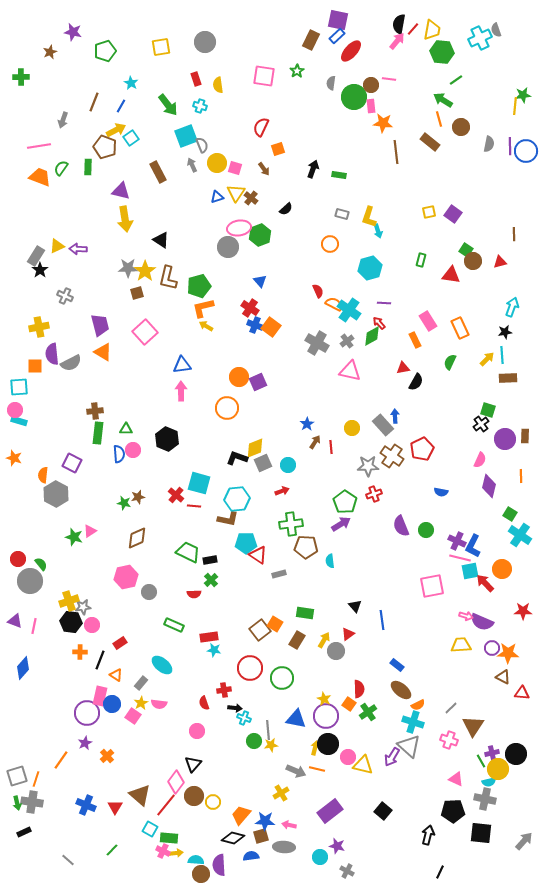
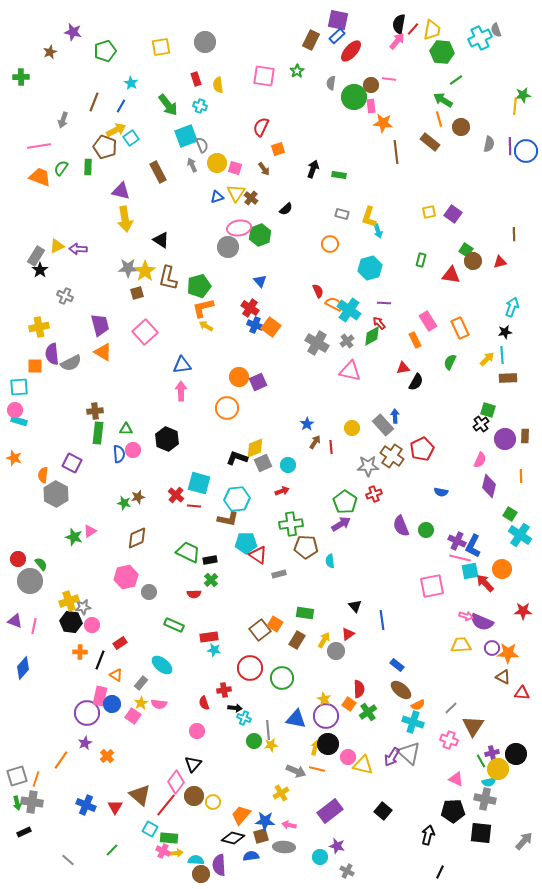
gray triangle at (409, 746): moved 7 px down
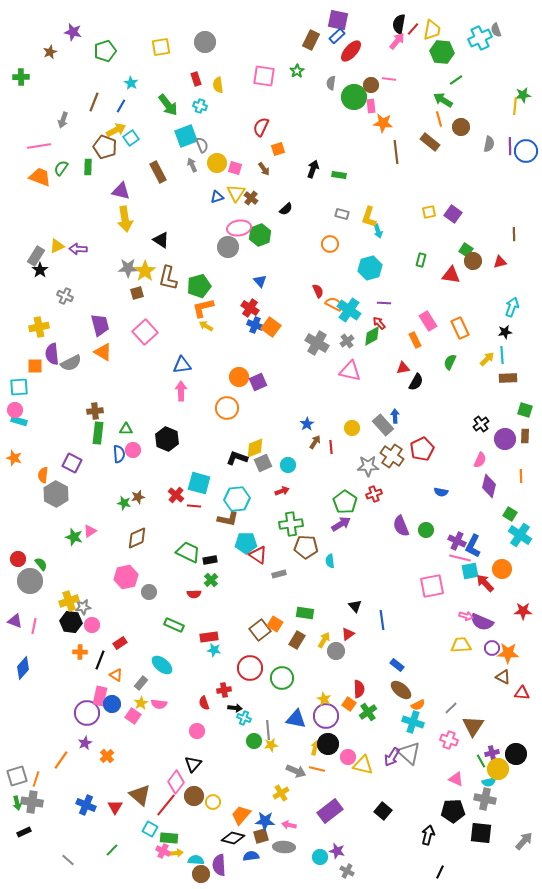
green square at (488, 410): moved 37 px right
purple star at (337, 846): moved 5 px down
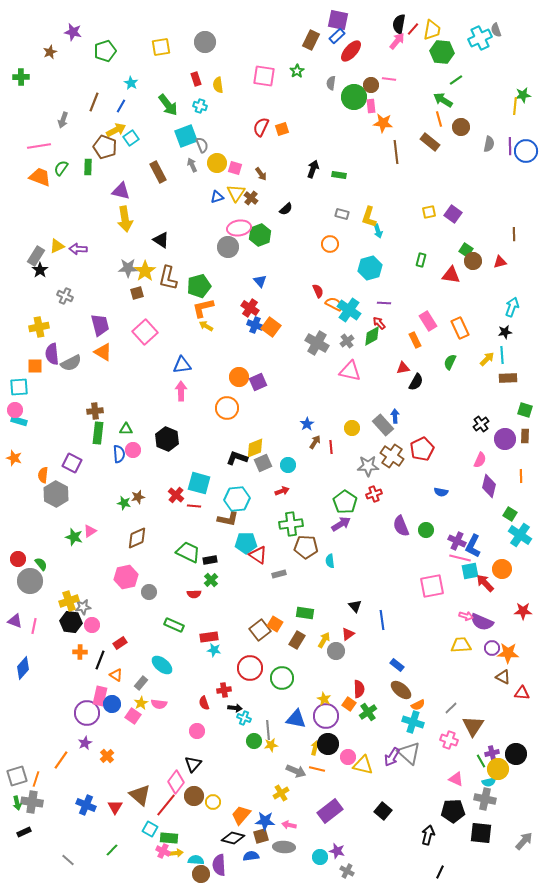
orange square at (278, 149): moved 4 px right, 20 px up
brown arrow at (264, 169): moved 3 px left, 5 px down
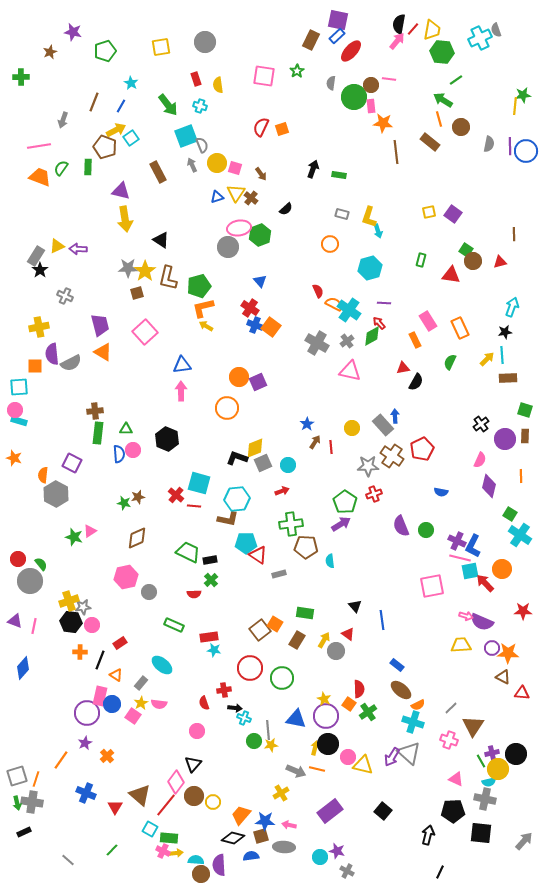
red triangle at (348, 634): rotated 48 degrees counterclockwise
blue cross at (86, 805): moved 12 px up
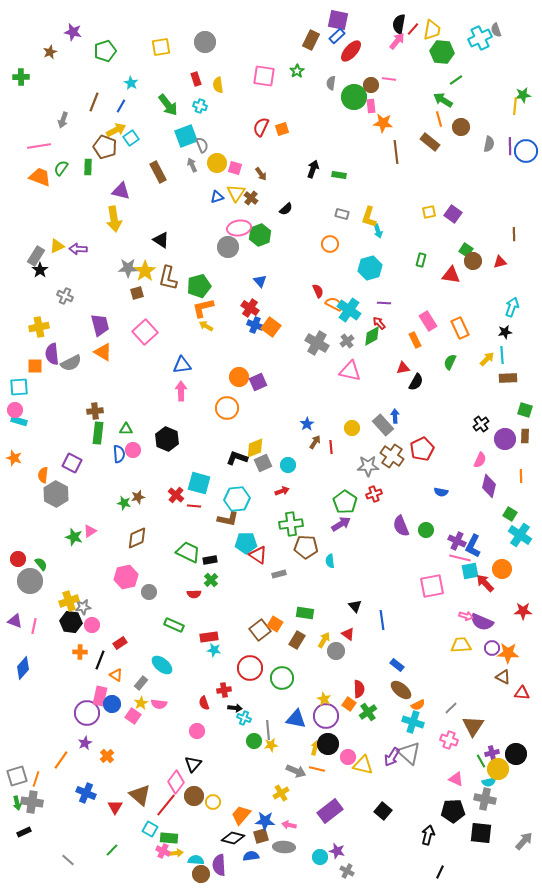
yellow arrow at (125, 219): moved 11 px left
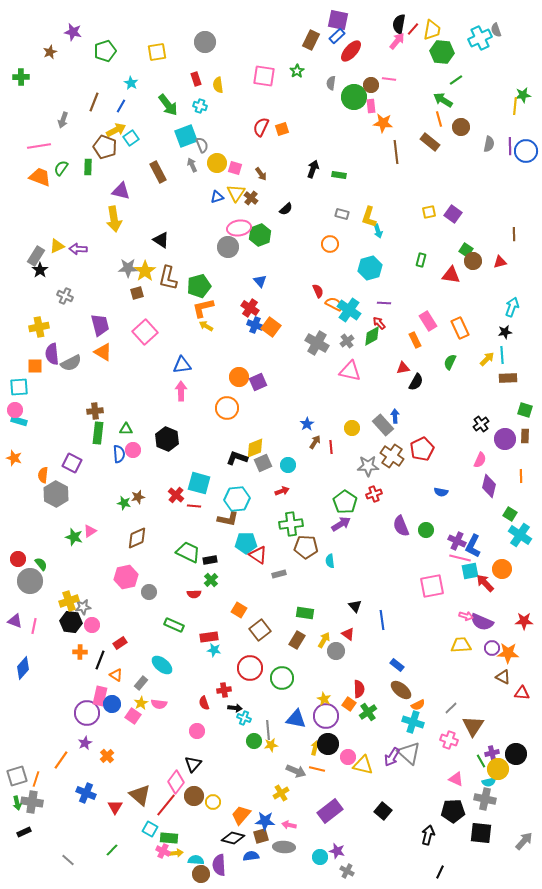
yellow square at (161, 47): moved 4 px left, 5 px down
red star at (523, 611): moved 1 px right, 10 px down
orange square at (275, 624): moved 36 px left, 14 px up
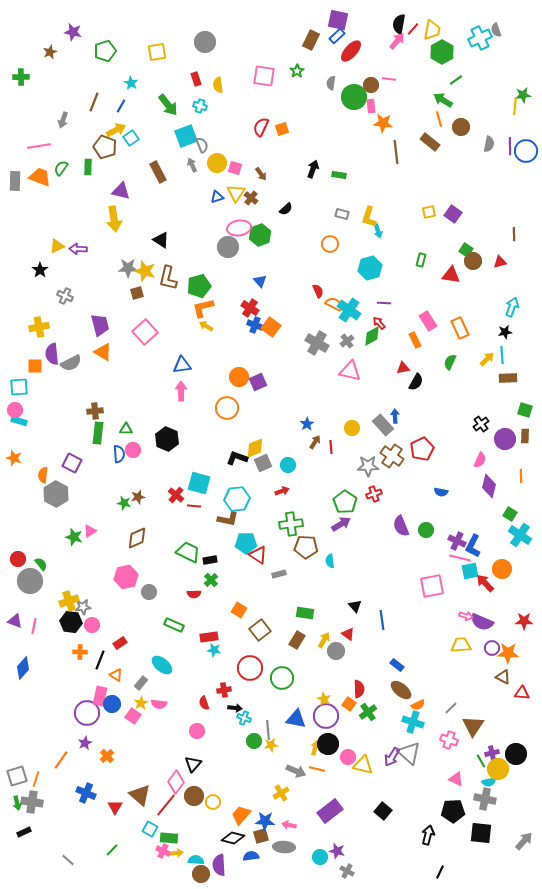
green hexagon at (442, 52): rotated 25 degrees clockwise
gray rectangle at (36, 256): moved 21 px left, 75 px up; rotated 30 degrees counterclockwise
yellow star at (145, 271): rotated 20 degrees counterclockwise
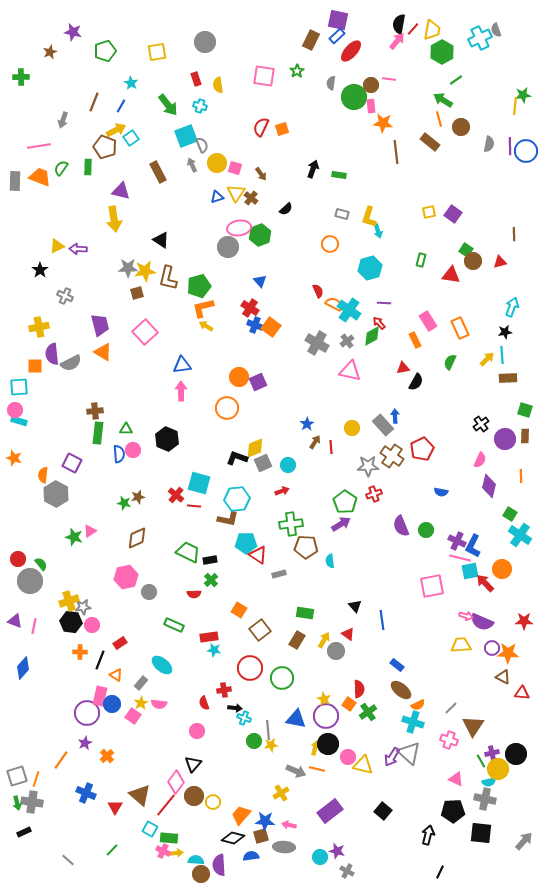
yellow star at (145, 271): rotated 25 degrees counterclockwise
